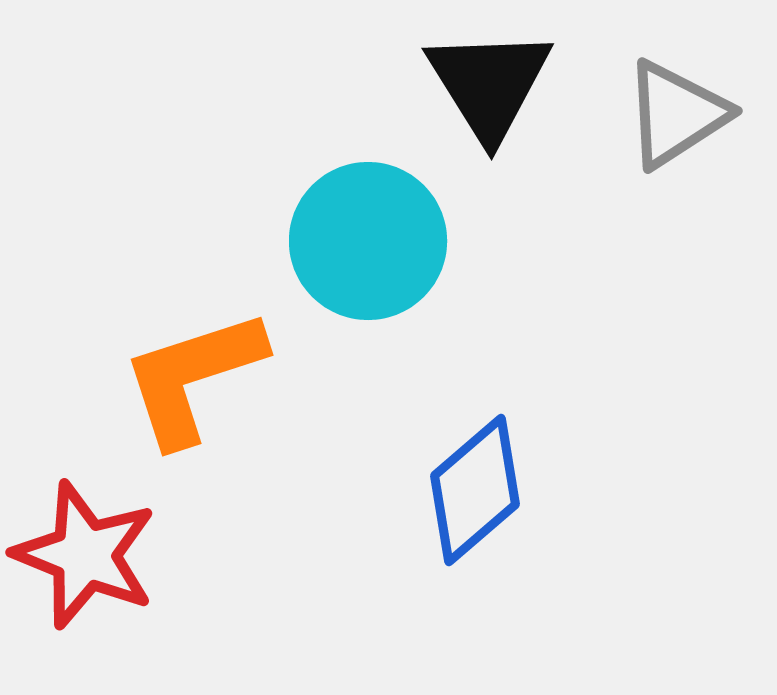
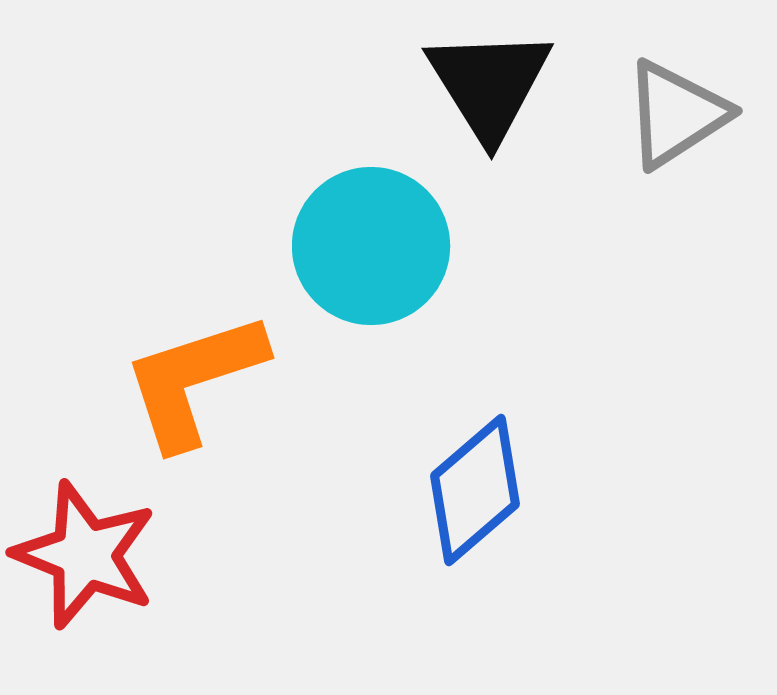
cyan circle: moved 3 px right, 5 px down
orange L-shape: moved 1 px right, 3 px down
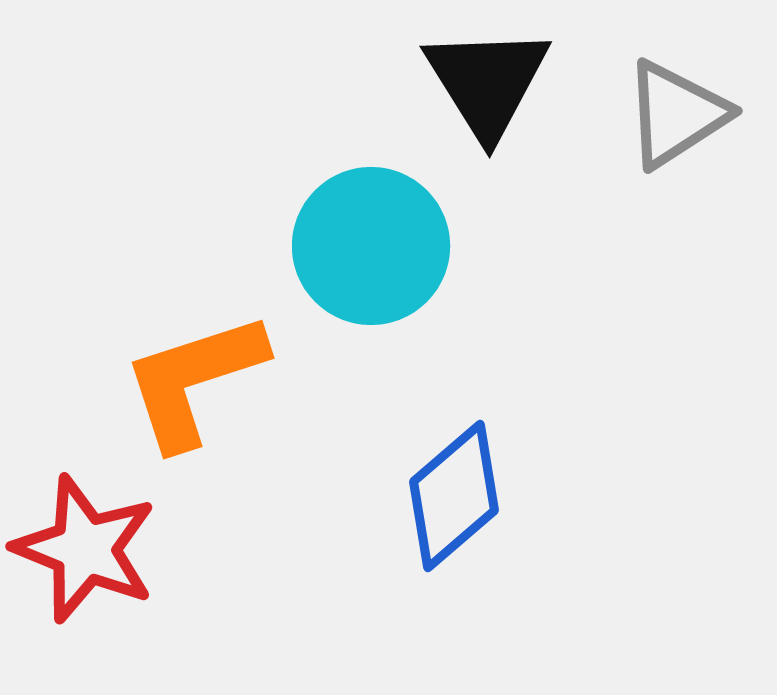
black triangle: moved 2 px left, 2 px up
blue diamond: moved 21 px left, 6 px down
red star: moved 6 px up
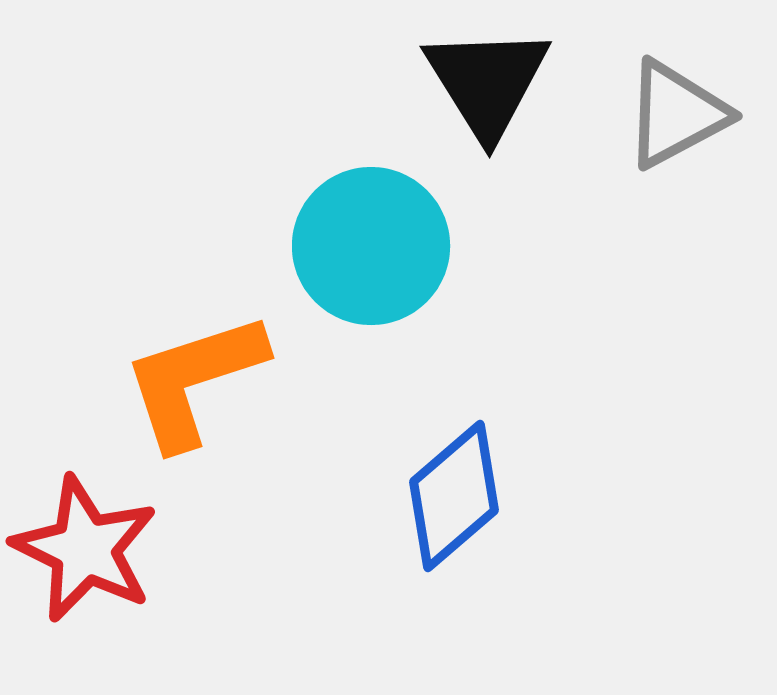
gray triangle: rotated 5 degrees clockwise
red star: rotated 4 degrees clockwise
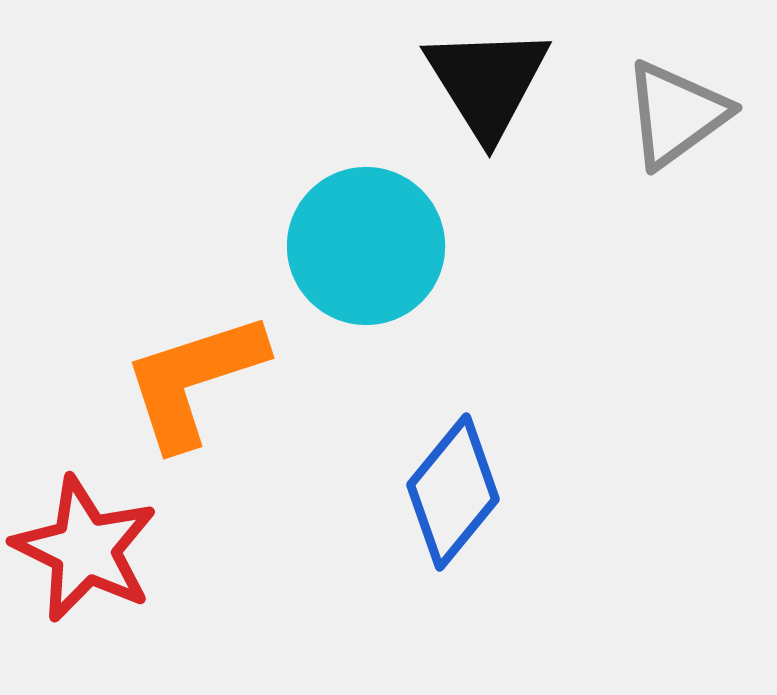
gray triangle: rotated 8 degrees counterclockwise
cyan circle: moved 5 px left
blue diamond: moved 1 px left, 4 px up; rotated 10 degrees counterclockwise
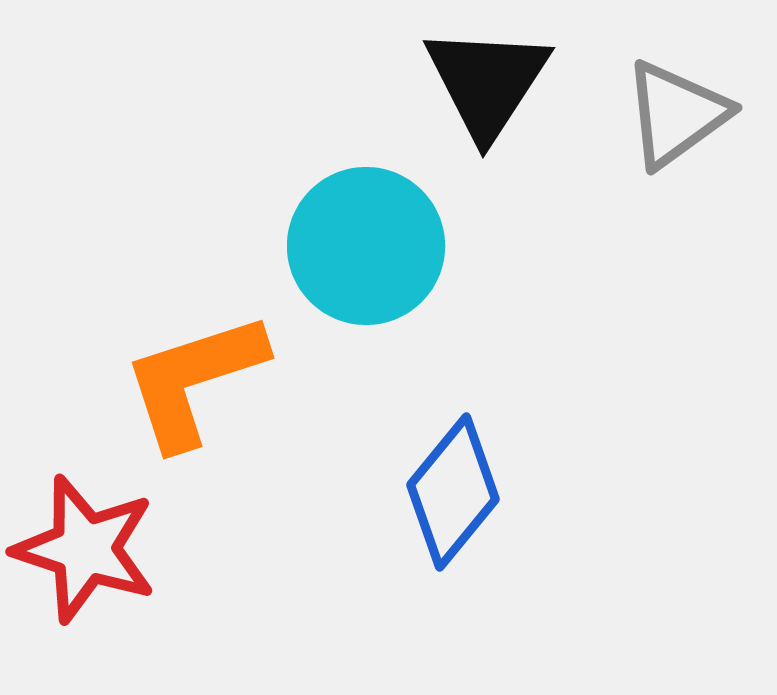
black triangle: rotated 5 degrees clockwise
red star: rotated 8 degrees counterclockwise
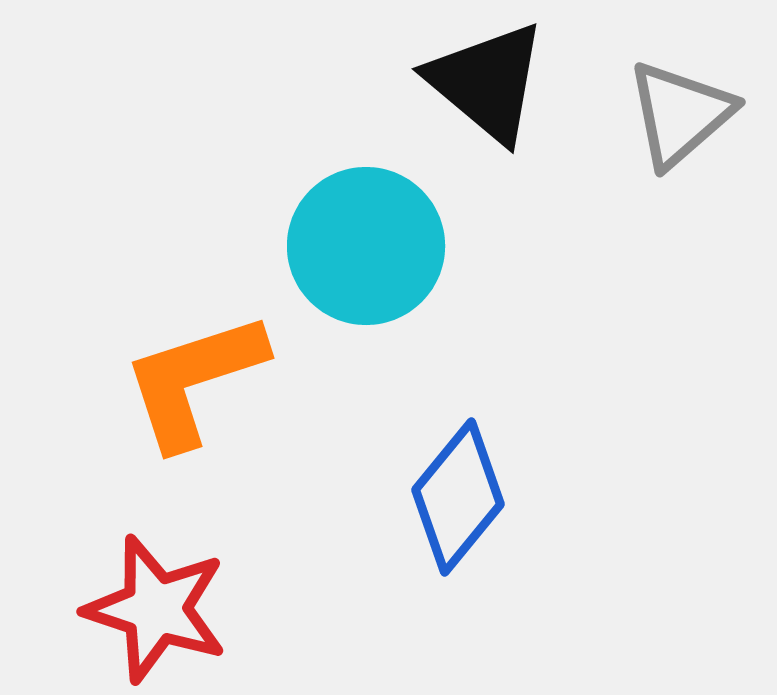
black triangle: rotated 23 degrees counterclockwise
gray triangle: moved 4 px right; rotated 5 degrees counterclockwise
blue diamond: moved 5 px right, 5 px down
red star: moved 71 px right, 60 px down
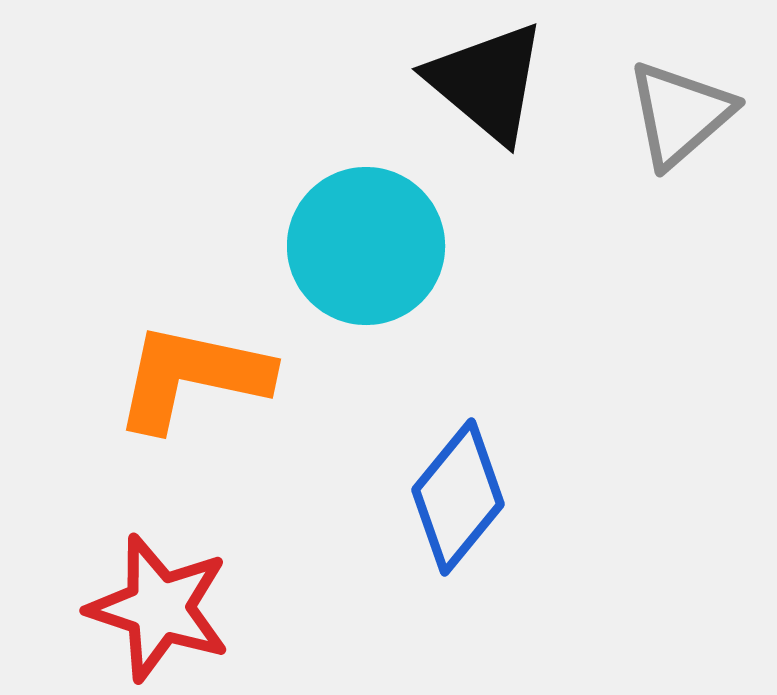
orange L-shape: moved 2 px left, 3 px up; rotated 30 degrees clockwise
red star: moved 3 px right, 1 px up
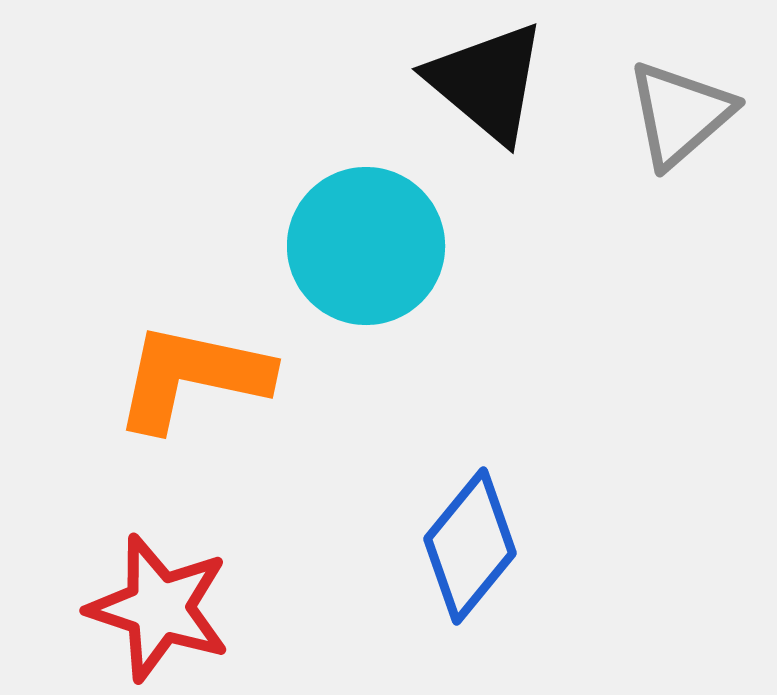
blue diamond: moved 12 px right, 49 px down
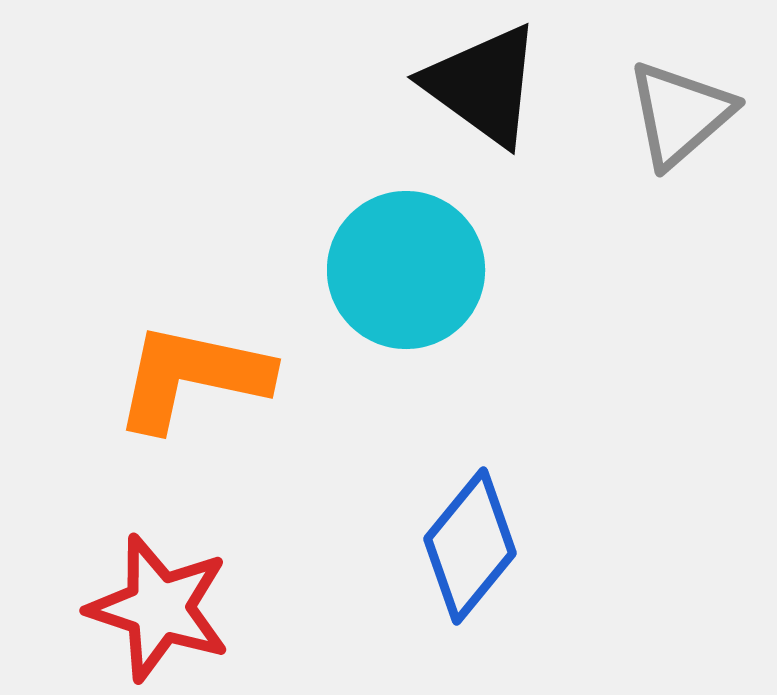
black triangle: moved 4 px left, 3 px down; rotated 4 degrees counterclockwise
cyan circle: moved 40 px right, 24 px down
